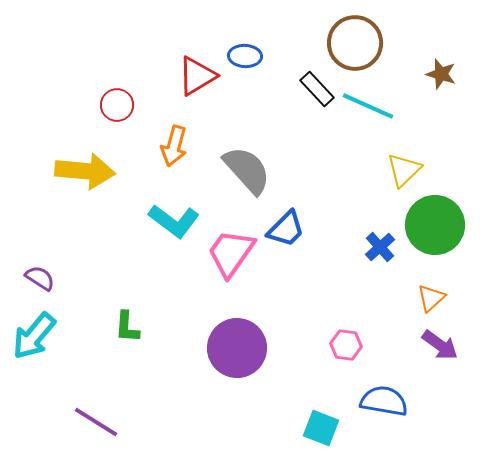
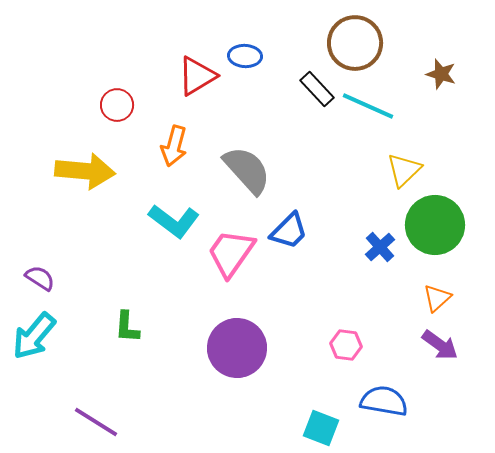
blue trapezoid: moved 3 px right, 2 px down
orange triangle: moved 6 px right
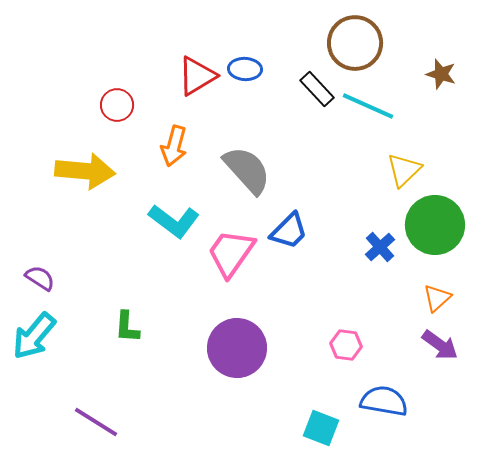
blue ellipse: moved 13 px down
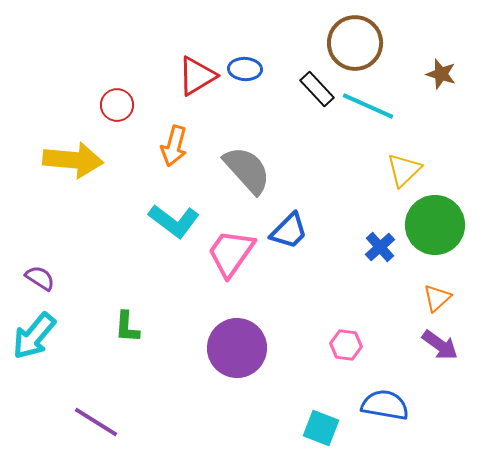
yellow arrow: moved 12 px left, 11 px up
blue semicircle: moved 1 px right, 4 px down
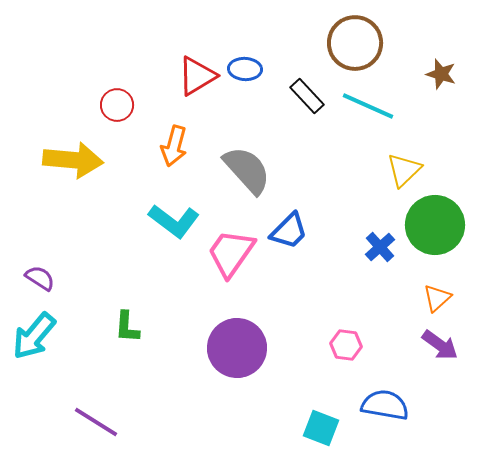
black rectangle: moved 10 px left, 7 px down
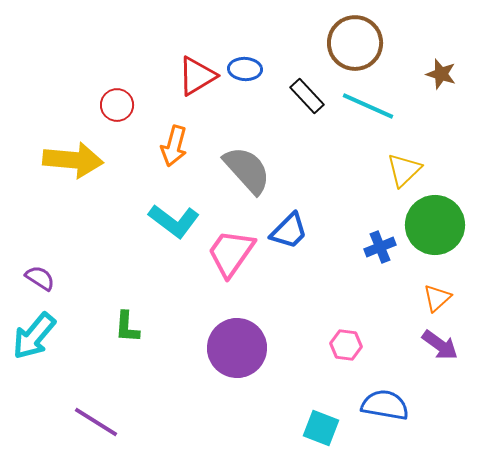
blue cross: rotated 20 degrees clockwise
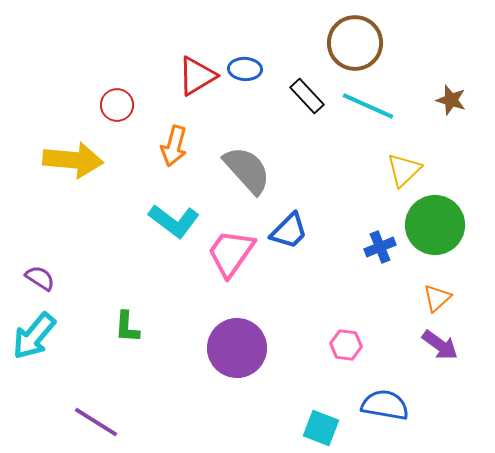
brown star: moved 10 px right, 26 px down
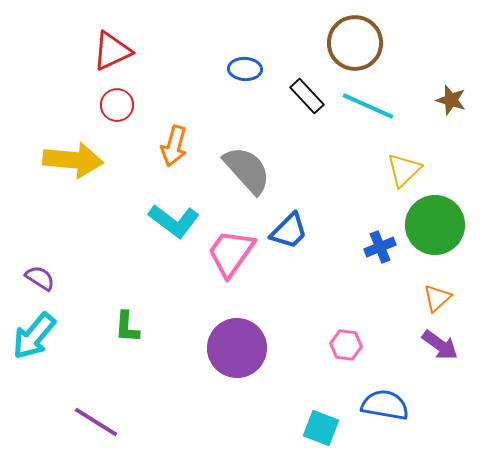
red triangle: moved 85 px left, 25 px up; rotated 6 degrees clockwise
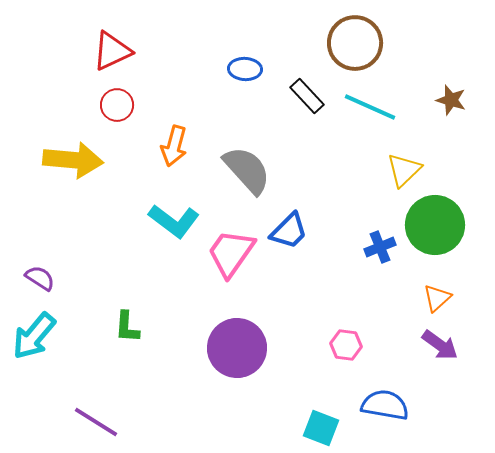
cyan line: moved 2 px right, 1 px down
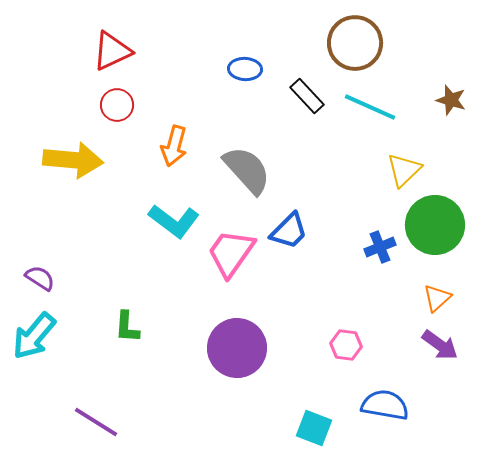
cyan square: moved 7 px left
